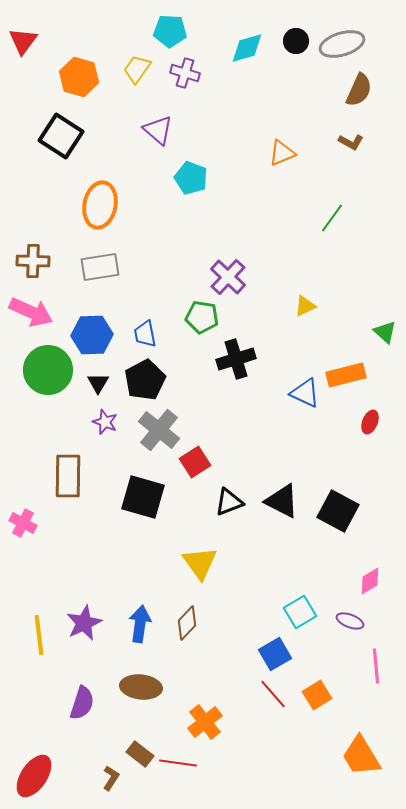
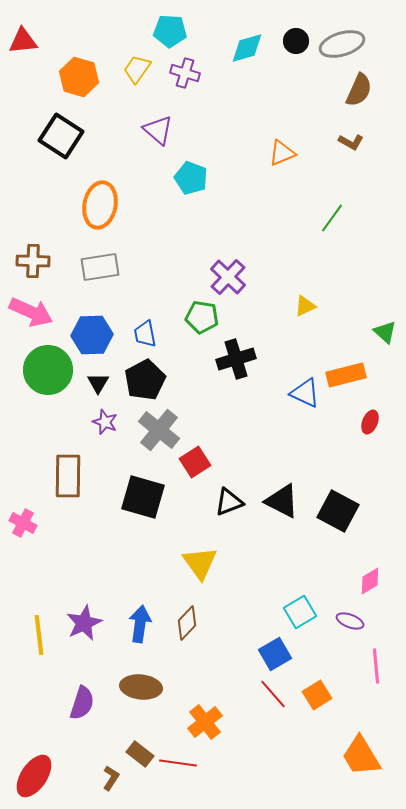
red triangle at (23, 41): rotated 48 degrees clockwise
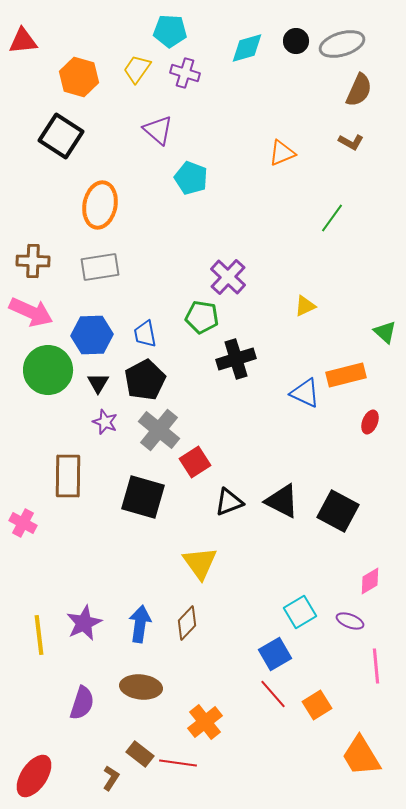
orange square at (317, 695): moved 10 px down
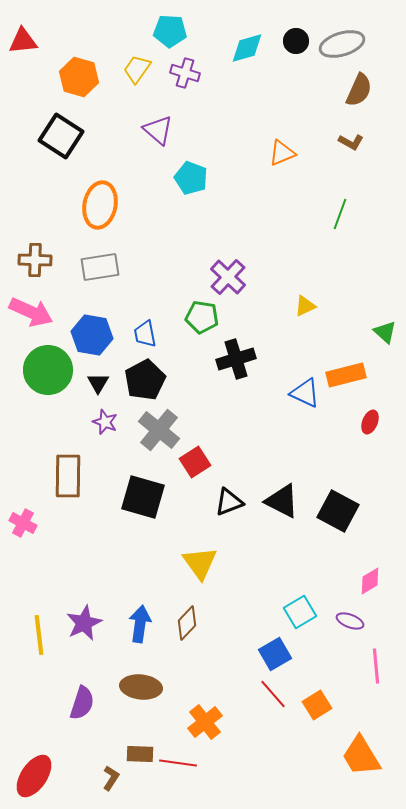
green line at (332, 218): moved 8 px right, 4 px up; rotated 16 degrees counterclockwise
brown cross at (33, 261): moved 2 px right, 1 px up
blue hexagon at (92, 335): rotated 12 degrees clockwise
brown rectangle at (140, 754): rotated 36 degrees counterclockwise
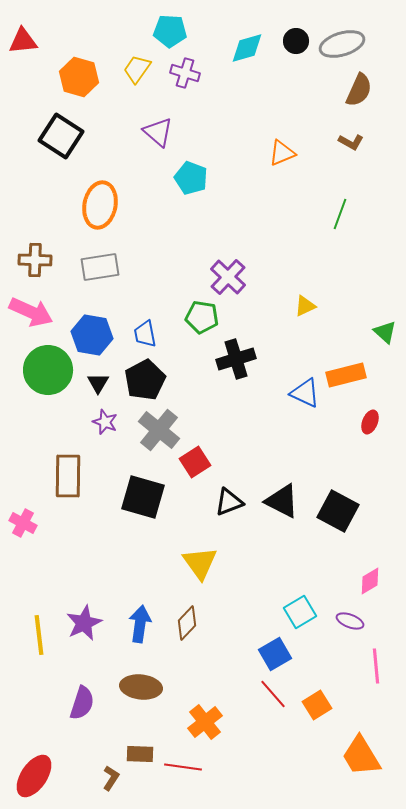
purple triangle at (158, 130): moved 2 px down
red line at (178, 763): moved 5 px right, 4 px down
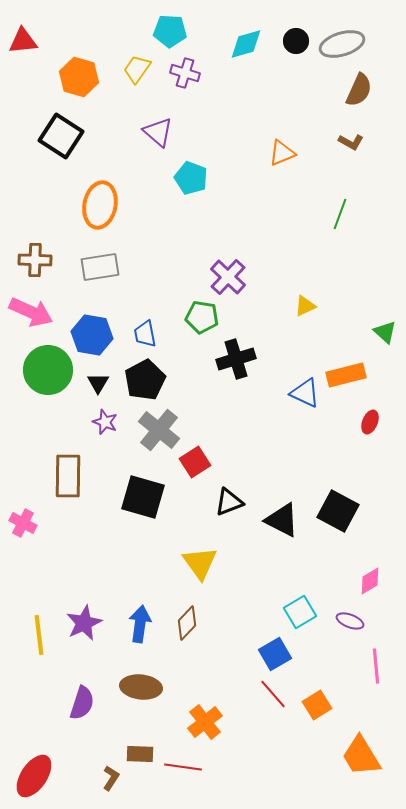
cyan diamond at (247, 48): moved 1 px left, 4 px up
black triangle at (282, 501): moved 19 px down
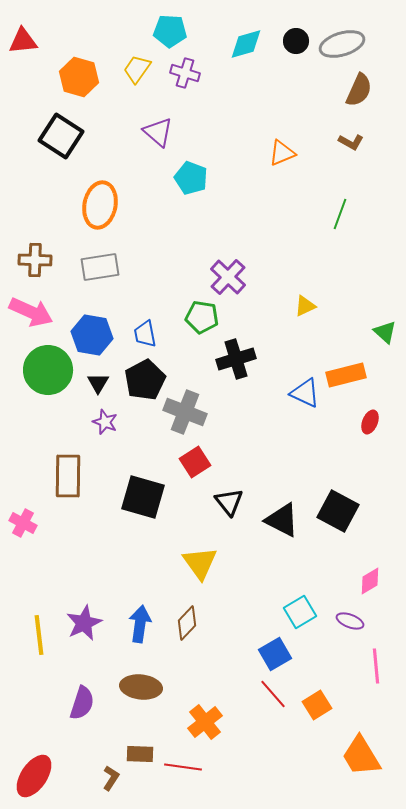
gray cross at (159, 430): moved 26 px right, 18 px up; rotated 18 degrees counterclockwise
black triangle at (229, 502): rotated 48 degrees counterclockwise
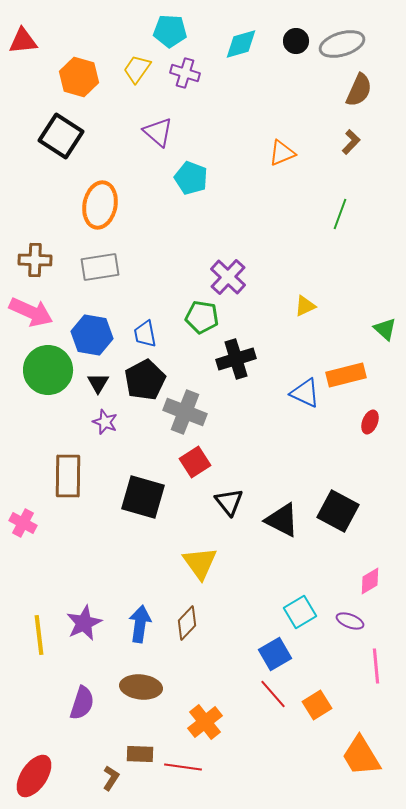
cyan diamond at (246, 44): moved 5 px left
brown L-shape at (351, 142): rotated 75 degrees counterclockwise
green triangle at (385, 332): moved 3 px up
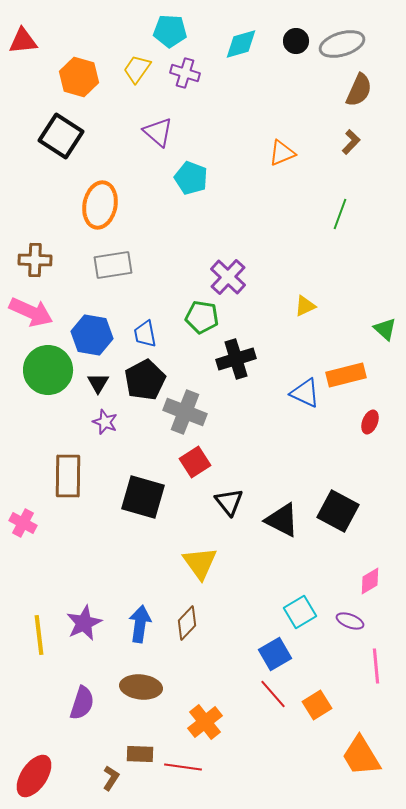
gray rectangle at (100, 267): moved 13 px right, 2 px up
